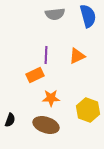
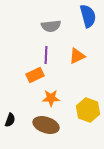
gray semicircle: moved 4 px left, 12 px down
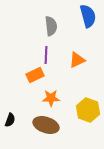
gray semicircle: rotated 90 degrees counterclockwise
orange triangle: moved 4 px down
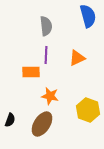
gray semicircle: moved 5 px left
orange triangle: moved 2 px up
orange rectangle: moved 4 px left, 3 px up; rotated 24 degrees clockwise
orange star: moved 1 px left, 2 px up; rotated 12 degrees clockwise
brown ellipse: moved 4 px left, 1 px up; rotated 75 degrees counterclockwise
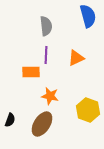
orange triangle: moved 1 px left
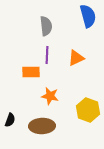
purple line: moved 1 px right
brown ellipse: moved 2 px down; rotated 55 degrees clockwise
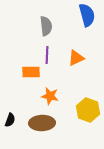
blue semicircle: moved 1 px left, 1 px up
brown ellipse: moved 3 px up
